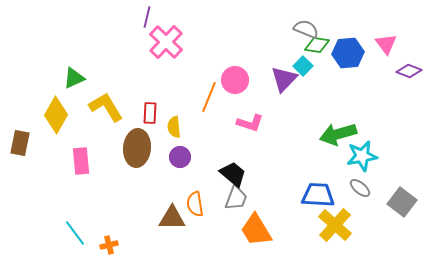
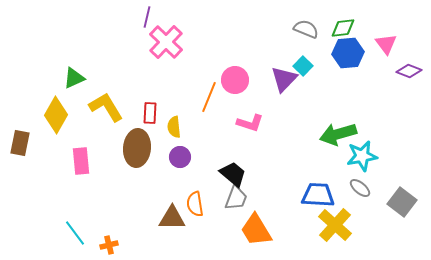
green diamond: moved 26 px right, 17 px up; rotated 15 degrees counterclockwise
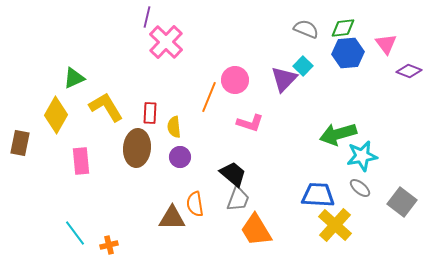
gray trapezoid: moved 2 px right, 1 px down
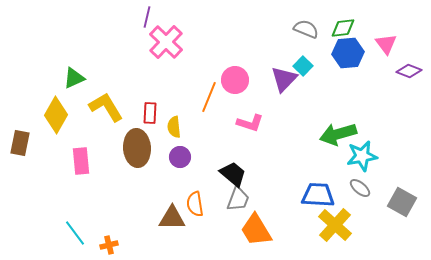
brown ellipse: rotated 9 degrees counterclockwise
gray square: rotated 8 degrees counterclockwise
